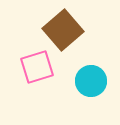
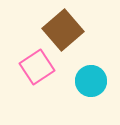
pink square: rotated 16 degrees counterclockwise
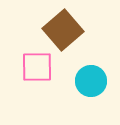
pink square: rotated 32 degrees clockwise
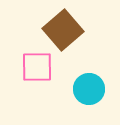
cyan circle: moved 2 px left, 8 px down
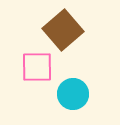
cyan circle: moved 16 px left, 5 px down
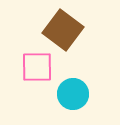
brown square: rotated 12 degrees counterclockwise
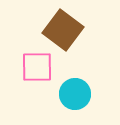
cyan circle: moved 2 px right
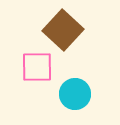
brown square: rotated 6 degrees clockwise
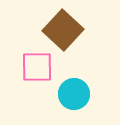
cyan circle: moved 1 px left
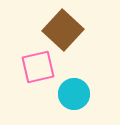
pink square: moved 1 px right; rotated 12 degrees counterclockwise
